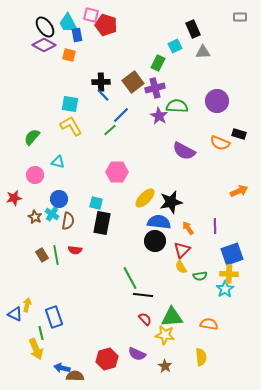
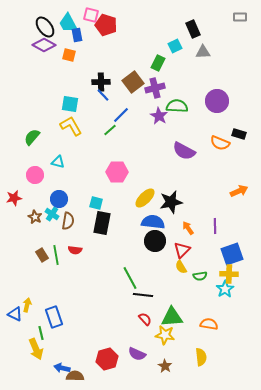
blue semicircle at (159, 222): moved 6 px left
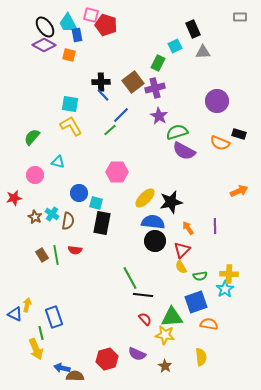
green semicircle at (177, 106): moved 26 px down; rotated 20 degrees counterclockwise
blue circle at (59, 199): moved 20 px right, 6 px up
blue square at (232, 254): moved 36 px left, 48 px down
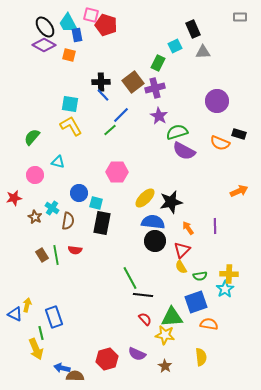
cyan cross at (52, 214): moved 6 px up
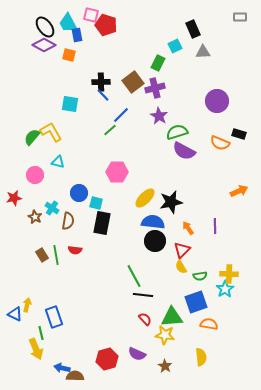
yellow L-shape at (71, 126): moved 20 px left, 6 px down
green line at (130, 278): moved 4 px right, 2 px up
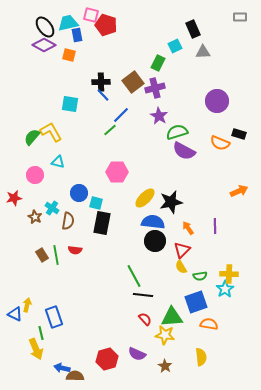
cyan trapezoid at (68, 23): rotated 105 degrees clockwise
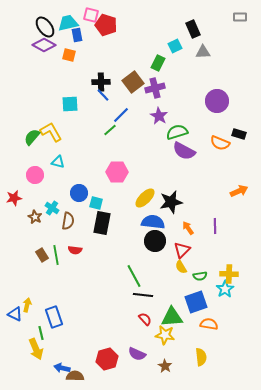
cyan square at (70, 104): rotated 12 degrees counterclockwise
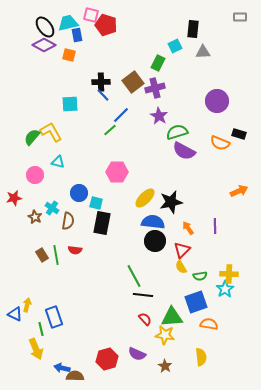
black rectangle at (193, 29): rotated 30 degrees clockwise
green line at (41, 333): moved 4 px up
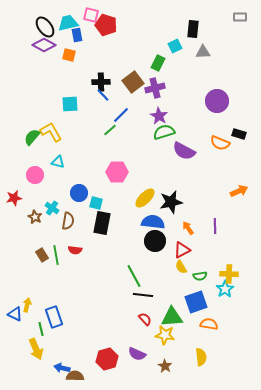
green semicircle at (177, 132): moved 13 px left
red triangle at (182, 250): rotated 18 degrees clockwise
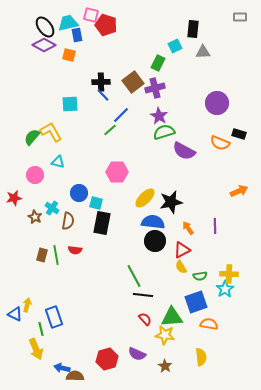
purple circle at (217, 101): moved 2 px down
brown rectangle at (42, 255): rotated 48 degrees clockwise
